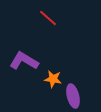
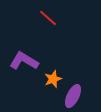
orange star: rotated 30 degrees counterclockwise
purple ellipse: rotated 40 degrees clockwise
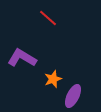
purple L-shape: moved 2 px left, 3 px up
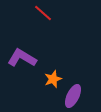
red line: moved 5 px left, 5 px up
